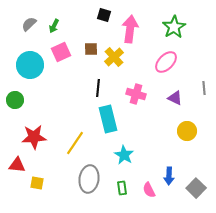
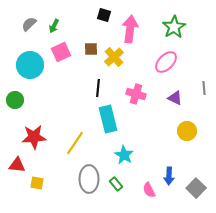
gray ellipse: rotated 8 degrees counterclockwise
green rectangle: moved 6 px left, 4 px up; rotated 32 degrees counterclockwise
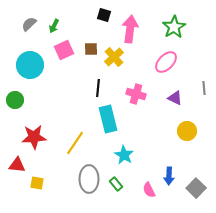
pink square: moved 3 px right, 2 px up
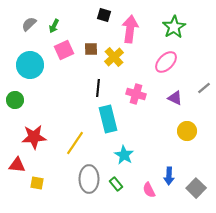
gray line: rotated 56 degrees clockwise
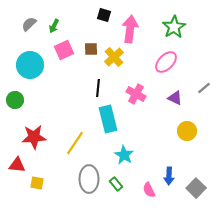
pink cross: rotated 12 degrees clockwise
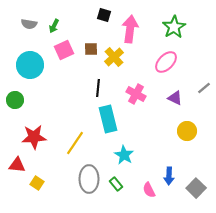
gray semicircle: rotated 126 degrees counterclockwise
yellow square: rotated 24 degrees clockwise
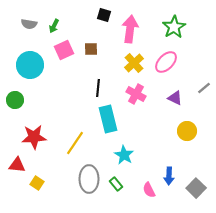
yellow cross: moved 20 px right, 6 px down
